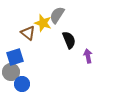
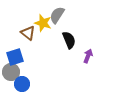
purple arrow: rotated 32 degrees clockwise
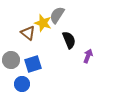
blue square: moved 18 px right, 7 px down
gray circle: moved 12 px up
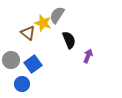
blue square: rotated 18 degrees counterclockwise
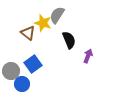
gray circle: moved 11 px down
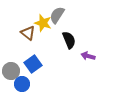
purple arrow: rotated 96 degrees counterclockwise
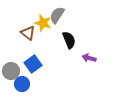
purple arrow: moved 1 px right, 2 px down
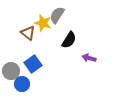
black semicircle: rotated 54 degrees clockwise
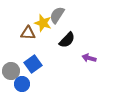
brown triangle: rotated 35 degrees counterclockwise
black semicircle: moved 2 px left; rotated 12 degrees clockwise
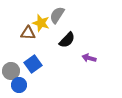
yellow star: moved 2 px left
blue circle: moved 3 px left, 1 px down
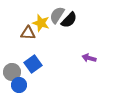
black semicircle: moved 2 px right, 20 px up
gray circle: moved 1 px right, 1 px down
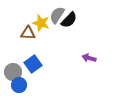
gray circle: moved 1 px right
